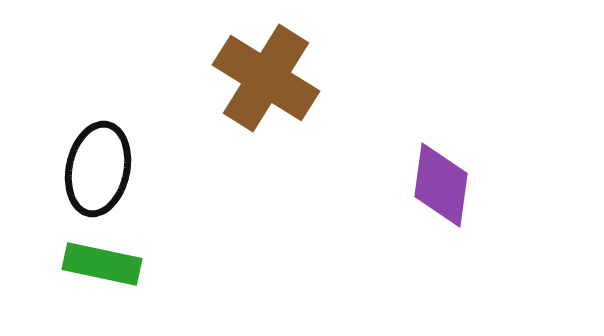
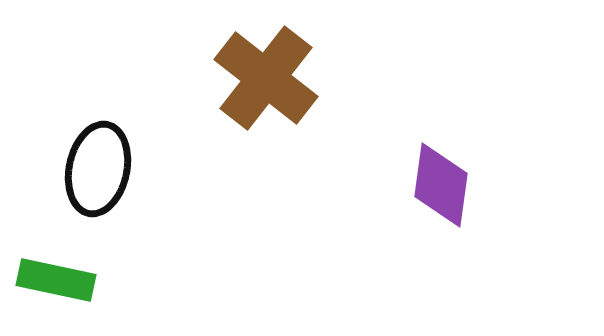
brown cross: rotated 6 degrees clockwise
green rectangle: moved 46 px left, 16 px down
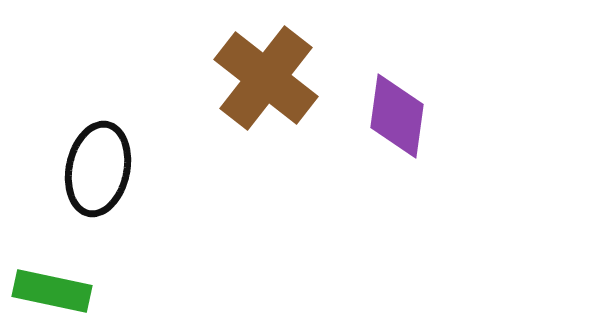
purple diamond: moved 44 px left, 69 px up
green rectangle: moved 4 px left, 11 px down
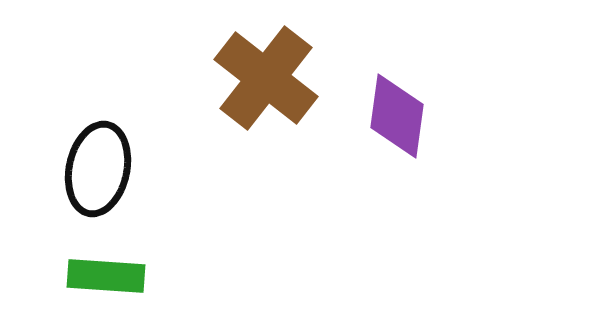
green rectangle: moved 54 px right, 15 px up; rotated 8 degrees counterclockwise
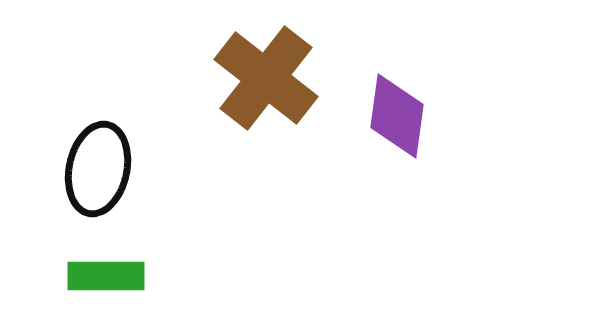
green rectangle: rotated 4 degrees counterclockwise
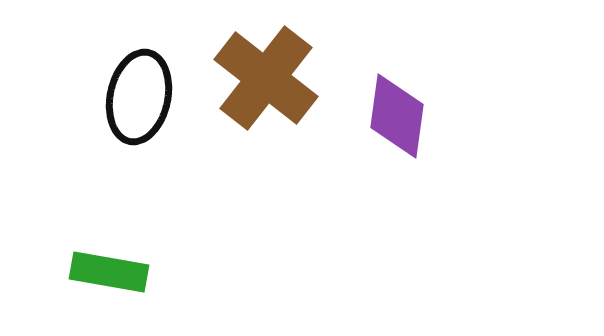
black ellipse: moved 41 px right, 72 px up
green rectangle: moved 3 px right, 4 px up; rotated 10 degrees clockwise
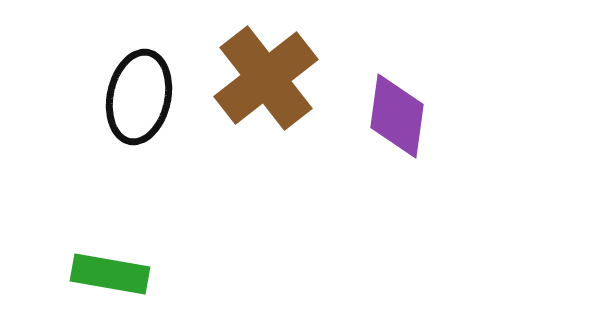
brown cross: rotated 14 degrees clockwise
green rectangle: moved 1 px right, 2 px down
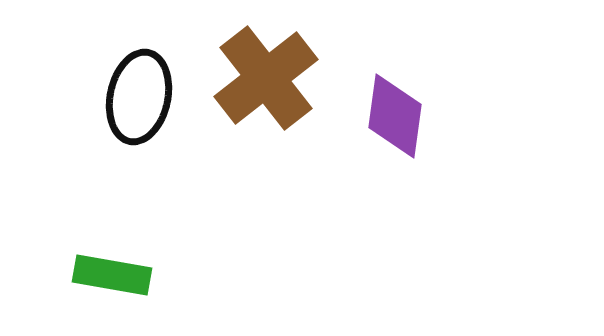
purple diamond: moved 2 px left
green rectangle: moved 2 px right, 1 px down
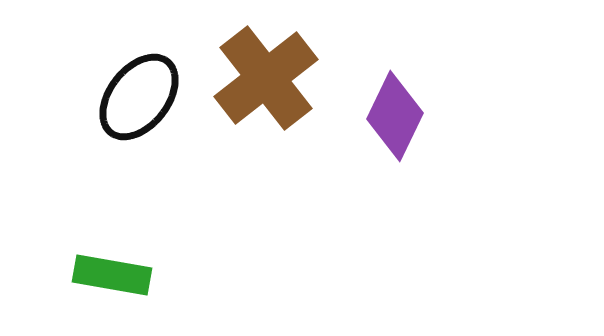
black ellipse: rotated 26 degrees clockwise
purple diamond: rotated 18 degrees clockwise
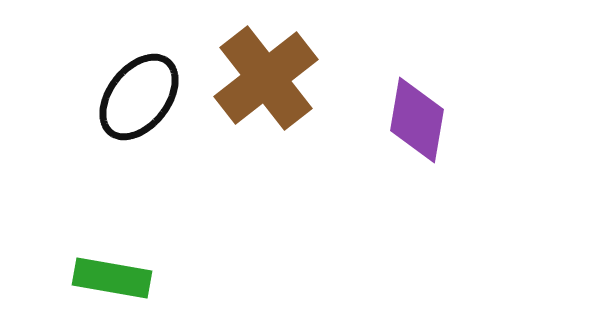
purple diamond: moved 22 px right, 4 px down; rotated 16 degrees counterclockwise
green rectangle: moved 3 px down
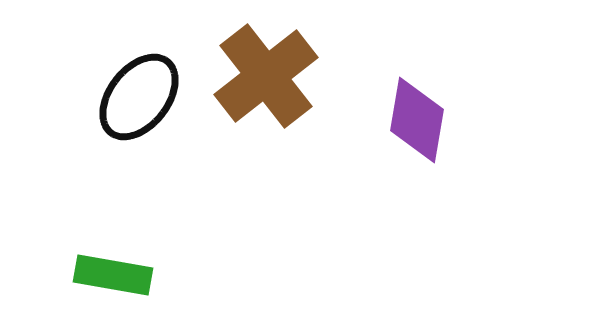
brown cross: moved 2 px up
green rectangle: moved 1 px right, 3 px up
